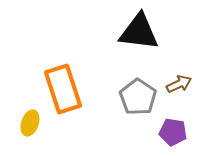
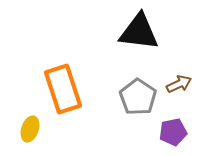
yellow ellipse: moved 6 px down
purple pentagon: rotated 20 degrees counterclockwise
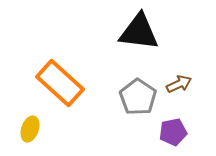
orange rectangle: moved 3 px left, 6 px up; rotated 30 degrees counterclockwise
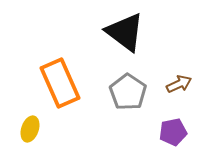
black triangle: moved 14 px left; rotated 30 degrees clockwise
orange rectangle: rotated 24 degrees clockwise
gray pentagon: moved 10 px left, 5 px up
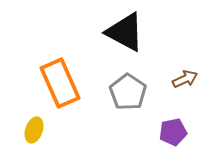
black triangle: rotated 9 degrees counterclockwise
brown arrow: moved 6 px right, 5 px up
yellow ellipse: moved 4 px right, 1 px down
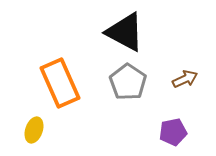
gray pentagon: moved 10 px up
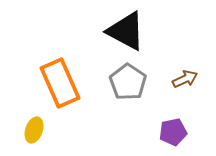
black triangle: moved 1 px right, 1 px up
